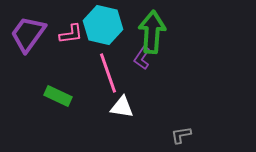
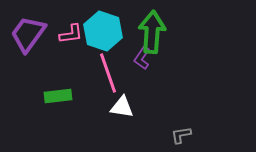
cyan hexagon: moved 6 px down; rotated 6 degrees clockwise
green rectangle: rotated 32 degrees counterclockwise
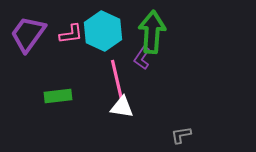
cyan hexagon: rotated 6 degrees clockwise
pink line: moved 9 px right, 7 px down; rotated 6 degrees clockwise
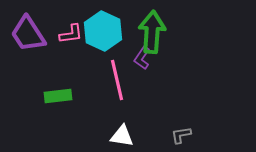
purple trapezoid: rotated 69 degrees counterclockwise
white triangle: moved 29 px down
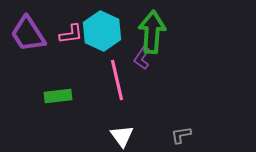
cyan hexagon: moved 1 px left
white triangle: rotated 45 degrees clockwise
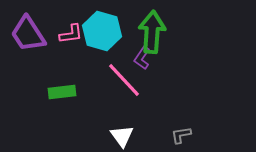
cyan hexagon: rotated 9 degrees counterclockwise
pink line: moved 7 px right; rotated 30 degrees counterclockwise
green rectangle: moved 4 px right, 4 px up
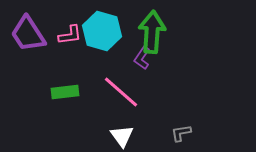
pink L-shape: moved 1 px left, 1 px down
pink line: moved 3 px left, 12 px down; rotated 6 degrees counterclockwise
green rectangle: moved 3 px right
gray L-shape: moved 2 px up
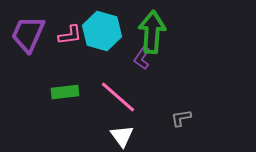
purple trapezoid: rotated 57 degrees clockwise
pink line: moved 3 px left, 5 px down
gray L-shape: moved 15 px up
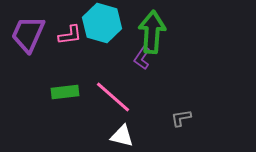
cyan hexagon: moved 8 px up
pink line: moved 5 px left
white triangle: rotated 40 degrees counterclockwise
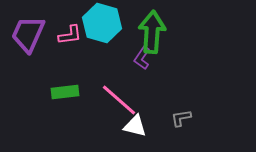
pink line: moved 6 px right, 3 px down
white triangle: moved 13 px right, 10 px up
